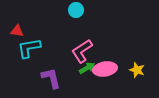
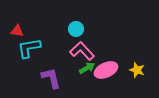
cyan circle: moved 19 px down
pink L-shape: rotated 80 degrees clockwise
pink ellipse: moved 1 px right, 1 px down; rotated 15 degrees counterclockwise
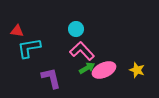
pink ellipse: moved 2 px left
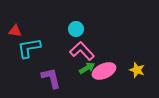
red triangle: moved 2 px left
pink ellipse: moved 1 px down
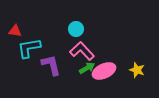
purple L-shape: moved 13 px up
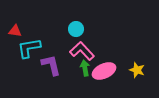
green arrow: moved 2 px left; rotated 70 degrees counterclockwise
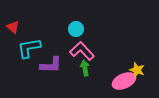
red triangle: moved 2 px left, 4 px up; rotated 32 degrees clockwise
purple L-shape: rotated 105 degrees clockwise
pink ellipse: moved 20 px right, 10 px down
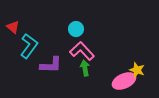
cyan L-shape: moved 2 px up; rotated 135 degrees clockwise
